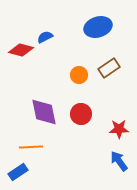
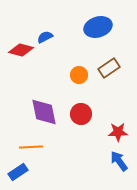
red star: moved 1 px left, 3 px down
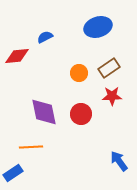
red diamond: moved 4 px left, 6 px down; rotated 20 degrees counterclockwise
orange circle: moved 2 px up
red star: moved 6 px left, 36 px up
blue rectangle: moved 5 px left, 1 px down
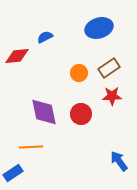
blue ellipse: moved 1 px right, 1 px down
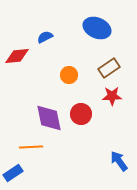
blue ellipse: moved 2 px left; rotated 40 degrees clockwise
orange circle: moved 10 px left, 2 px down
purple diamond: moved 5 px right, 6 px down
